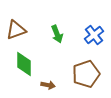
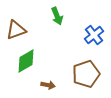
green arrow: moved 18 px up
green diamond: moved 2 px right, 3 px up; rotated 60 degrees clockwise
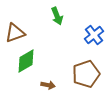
brown triangle: moved 1 px left, 3 px down
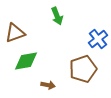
blue cross: moved 4 px right, 4 px down
green diamond: rotated 20 degrees clockwise
brown pentagon: moved 3 px left, 5 px up
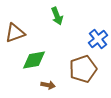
green diamond: moved 8 px right, 1 px up
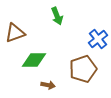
green diamond: rotated 10 degrees clockwise
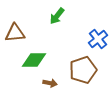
green arrow: rotated 60 degrees clockwise
brown triangle: rotated 15 degrees clockwise
brown pentagon: moved 1 px down
brown arrow: moved 2 px right, 2 px up
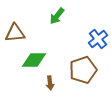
brown arrow: rotated 72 degrees clockwise
